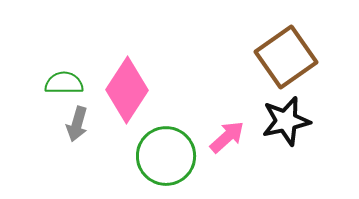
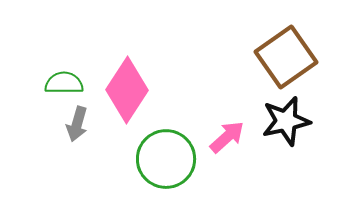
green circle: moved 3 px down
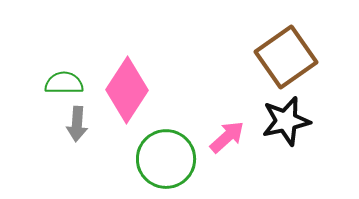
gray arrow: rotated 12 degrees counterclockwise
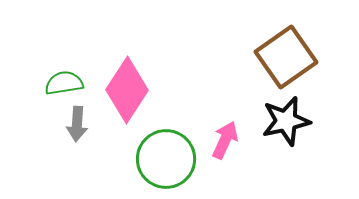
green semicircle: rotated 9 degrees counterclockwise
pink arrow: moved 2 px left, 3 px down; rotated 24 degrees counterclockwise
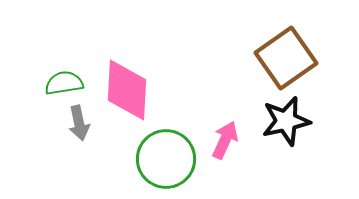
brown square: moved 1 px down
pink diamond: rotated 30 degrees counterclockwise
gray arrow: moved 2 px right, 1 px up; rotated 16 degrees counterclockwise
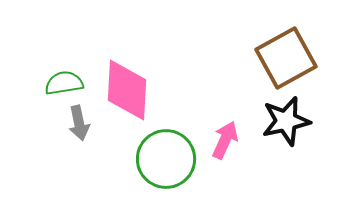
brown square: rotated 6 degrees clockwise
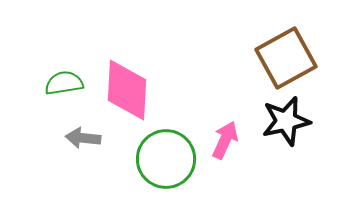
gray arrow: moved 4 px right, 15 px down; rotated 108 degrees clockwise
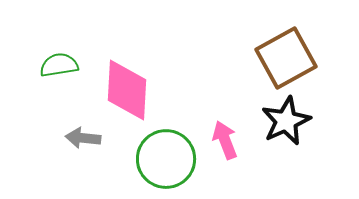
green semicircle: moved 5 px left, 18 px up
black star: rotated 12 degrees counterclockwise
pink arrow: rotated 45 degrees counterclockwise
